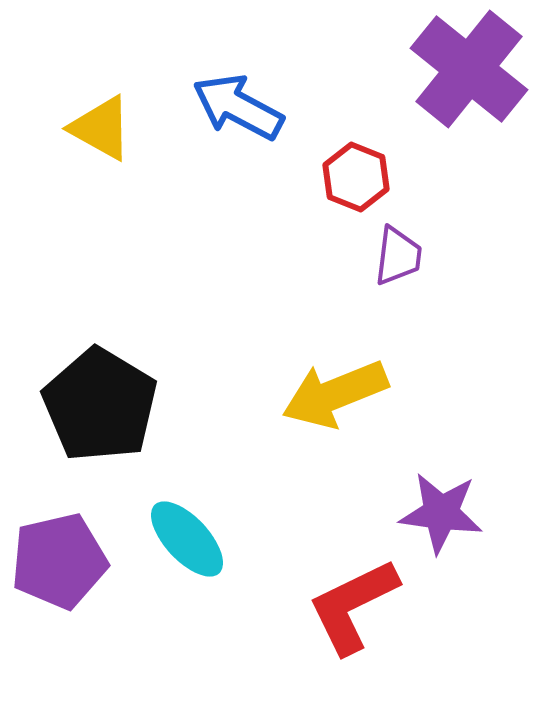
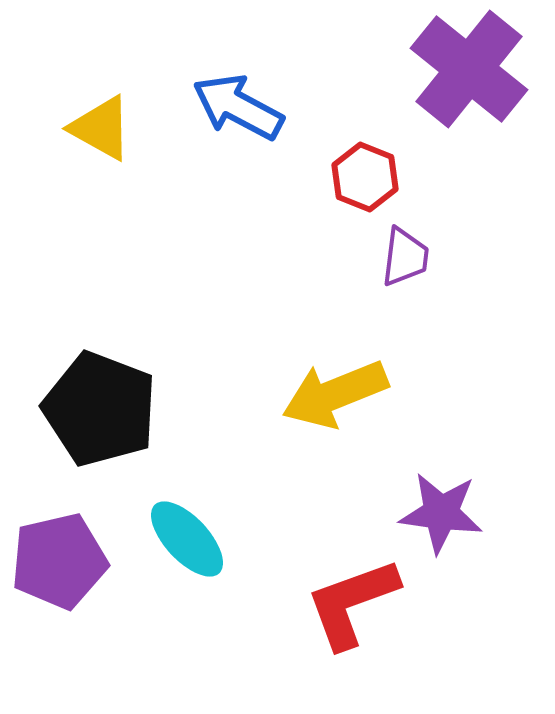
red hexagon: moved 9 px right
purple trapezoid: moved 7 px right, 1 px down
black pentagon: moved 4 px down; rotated 10 degrees counterclockwise
red L-shape: moved 1 px left, 3 px up; rotated 6 degrees clockwise
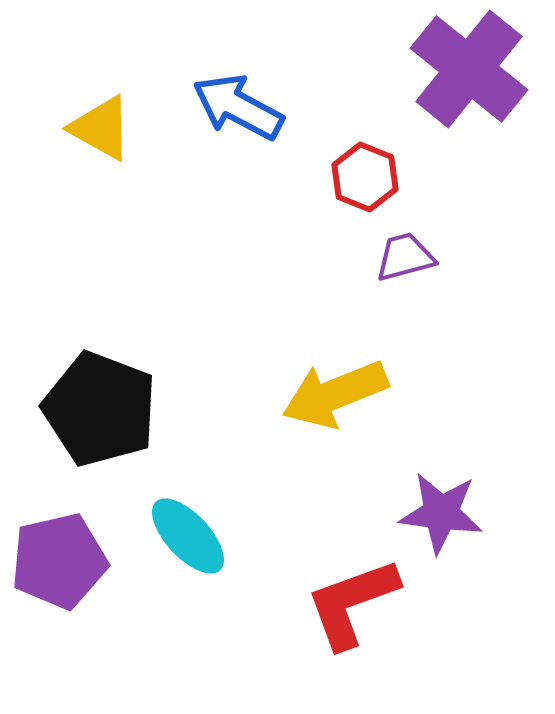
purple trapezoid: rotated 112 degrees counterclockwise
cyan ellipse: moved 1 px right, 3 px up
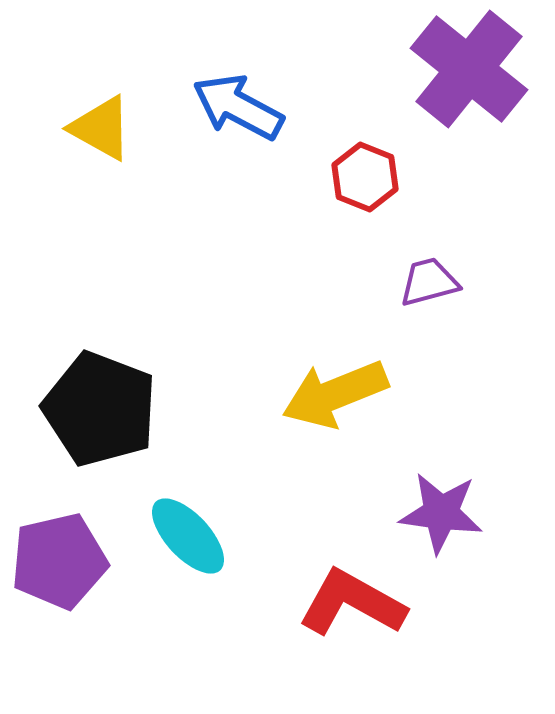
purple trapezoid: moved 24 px right, 25 px down
red L-shape: rotated 49 degrees clockwise
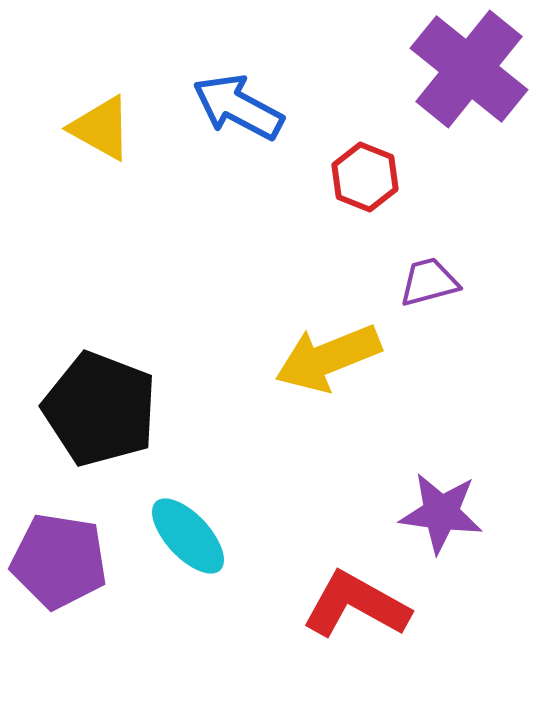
yellow arrow: moved 7 px left, 36 px up
purple pentagon: rotated 22 degrees clockwise
red L-shape: moved 4 px right, 2 px down
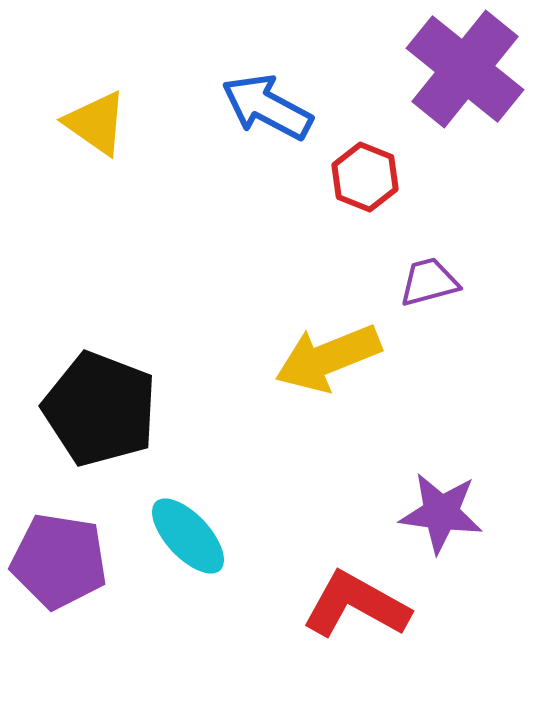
purple cross: moved 4 px left
blue arrow: moved 29 px right
yellow triangle: moved 5 px left, 5 px up; rotated 6 degrees clockwise
